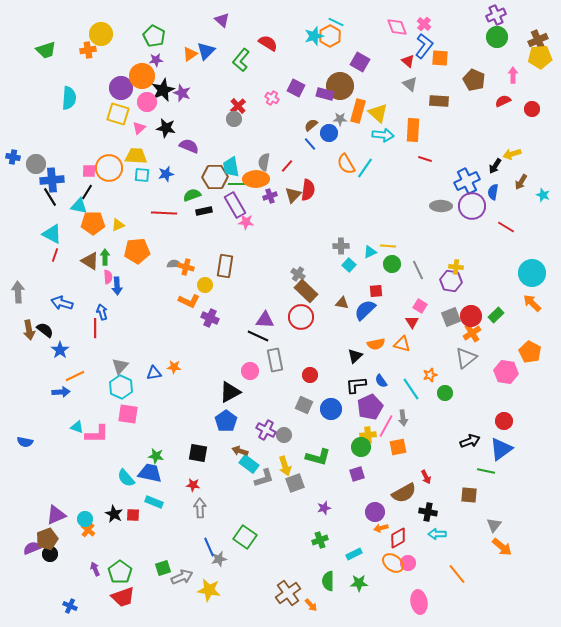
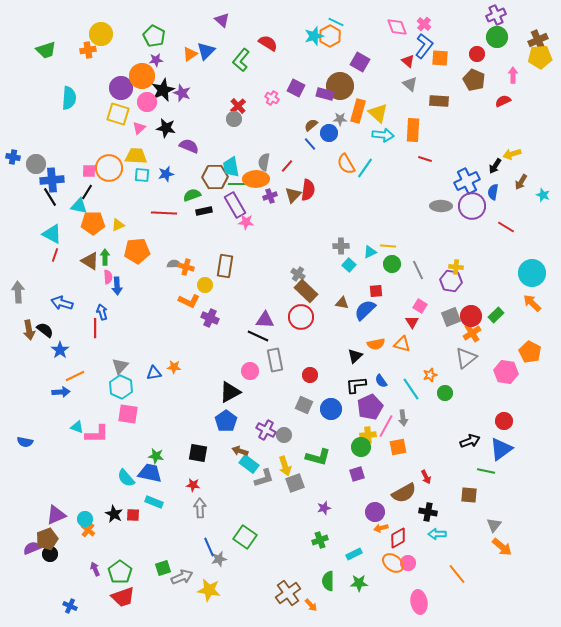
red circle at (532, 109): moved 55 px left, 55 px up
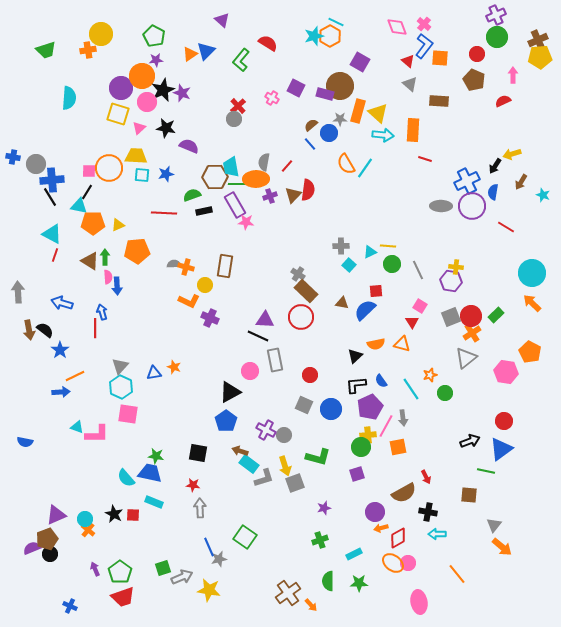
orange star at (174, 367): rotated 16 degrees clockwise
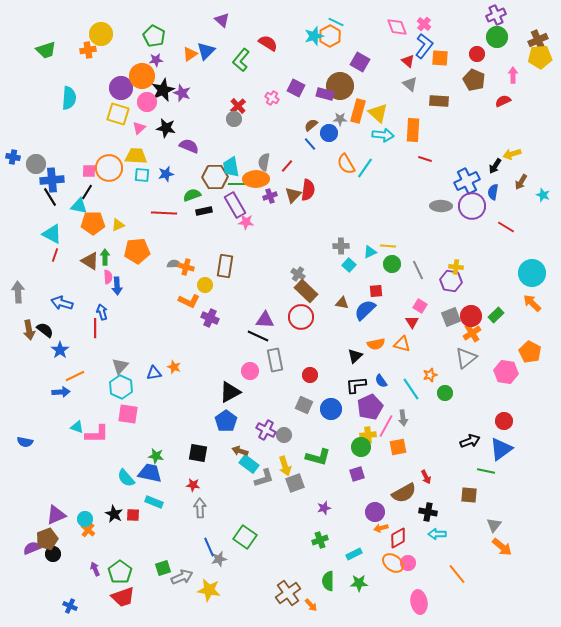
black circle at (50, 554): moved 3 px right
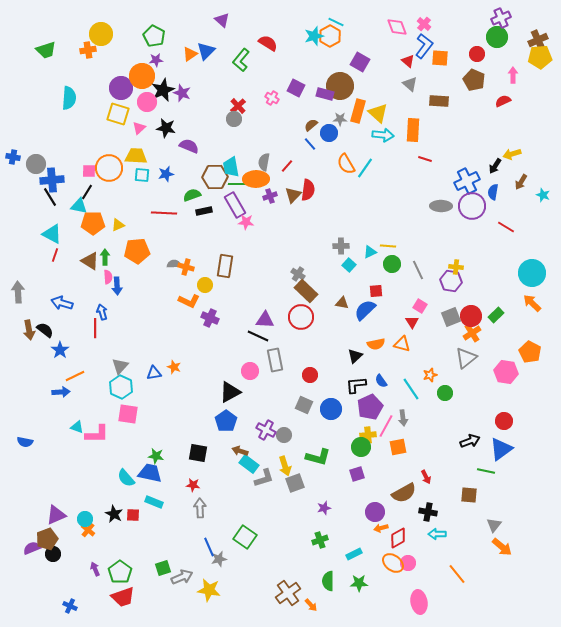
purple cross at (496, 15): moved 5 px right, 3 px down
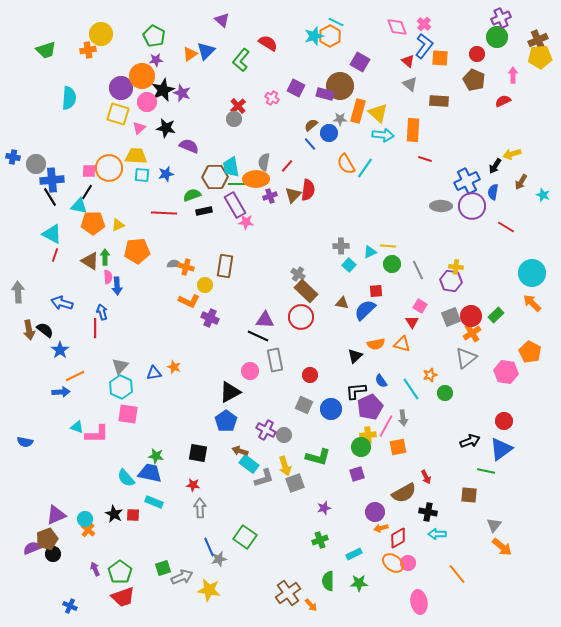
black L-shape at (356, 385): moved 6 px down
